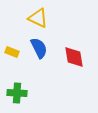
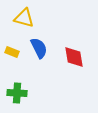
yellow triangle: moved 14 px left; rotated 10 degrees counterclockwise
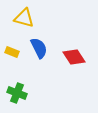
red diamond: rotated 25 degrees counterclockwise
green cross: rotated 18 degrees clockwise
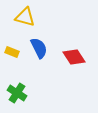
yellow triangle: moved 1 px right, 1 px up
green cross: rotated 12 degrees clockwise
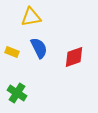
yellow triangle: moved 6 px right; rotated 25 degrees counterclockwise
red diamond: rotated 75 degrees counterclockwise
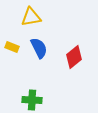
yellow rectangle: moved 5 px up
red diamond: rotated 20 degrees counterclockwise
green cross: moved 15 px right, 7 px down; rotated 30 degrees counterclockwise
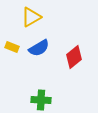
yellow triangle: rotated 20 degrees counterclockwise
blue semicircle: rotated 85 degrees clockwise
green cross: moved 9 px right
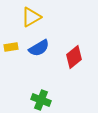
yellow rectangle: moved 1 px left; rotated 32 degrees counterclockwise
green cross: rotated 18 degrees clockwise
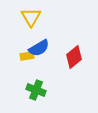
yellow triangle: rotated 30 degrees counterclockwise
yellow rectangle: moved 16 px right, 9 px down
green cross: moved 5 px left, 10 px up
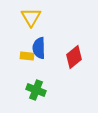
blue semicircle: rotated 120 degrees clockwise
yellow rectangle: rotated 16 degrees clockwise
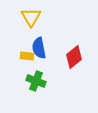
blue semicircle: rotated 10 degrees counterclockwise
green cross: moved 9 px up
